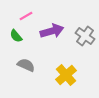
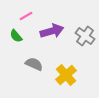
gray semicircle: moved 8 px right, 1 px up
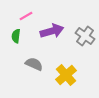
green semicircle: rotated 48 degrees clockwise
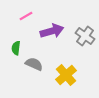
green semicircle: moved 12 px down
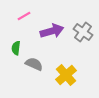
pink line: moved 2 px left
gray cross: moved 2 px left, 4 px up
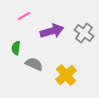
gray cross: moved 1 px right, 1 px down
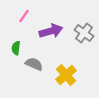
pink line: rotated 24 degrees counterclockwise
purple arrow: moved 1 px left
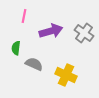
pink line: rotated 24 degrees counterclockwise
yellow cross: rotated 25 degrees counterclockwise
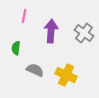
purple arrow: rotated 70 degrees counterclockwise
gray semicircle: moved 1 px right, 6 px down
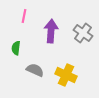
gray cross: moved 1 px left
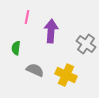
pink line: moved 3 px right, 1 px down
gray cross: moved 3 px right, 11 px down
